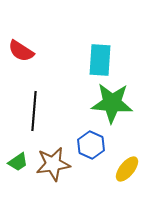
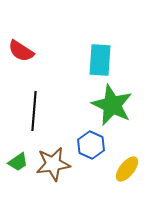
green star: moved 2 px down; rotated 21 degrees clockwise
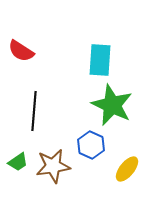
brown star: moved 2 px down
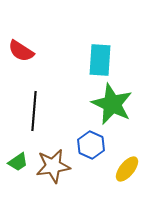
green star: moved 1 px up
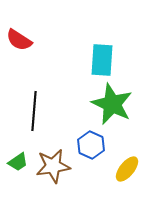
red semicircle: moved 2 px left, 11 px up
cyan rectangle: moved 2 px right
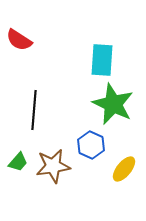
green star: moved 1 px right
black line: moved 1 px up
green trapezoid: rotated 15 degrees counterclockwise
yellow ellipse: moved 3 px left
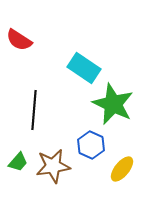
cyan rectangle: moved 18 px left, 8 px down; rotated 60 degrees counterclockwise
yellow ellipse: moved 2 px left
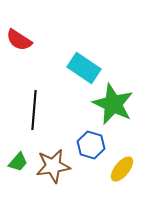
blue hexagon: rotated 8 degrees counterclockwise
